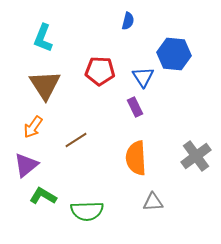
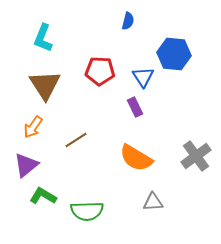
orange semicircle: rotated 56 degrees counterclockwise
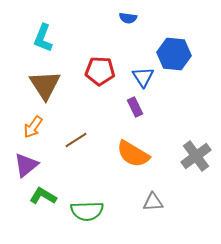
blue semicircle: moved 3 px up; rotated 84 degrees clockwise
orange semicircle: moved 3 px left, 4 px up
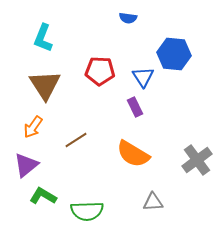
gray cross: moved 1 px right, 4 px down
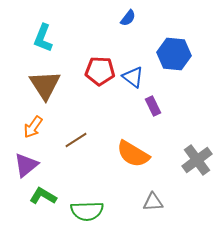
blue semicircle: rotated 60 degrees counterclockwise
blue triangle: moved 10 px left; rotated 20 degrees counterclockwise
purple rectangle: moved 18 px right, 1 px up
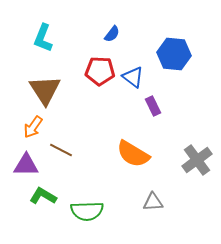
blue semicircle: moved 16 px left, 16 px down
brown triangle: moved 5 px down
brown line: moved 15 px left, 10 px down; rotated 60 degrees clockwise
purple triangle: rotated 40 degrees clockwise
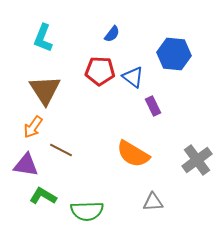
purple triangle: rotated 8 degrees clockwise
